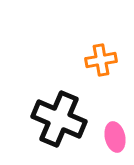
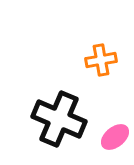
pink ellipse: rotated 64 degrees clockwise
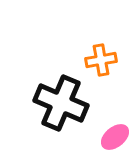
black cross: moved 2 px right, 16 px up
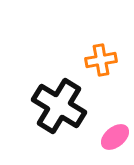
black cross: moved 2 px left, 3 px down; rotated 8 degrees clockwise
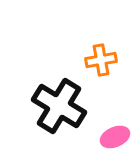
pink ellipse: rotated 16 degrees clockwise
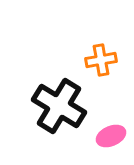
pink ellipse: moved 4 px left, 1 px up
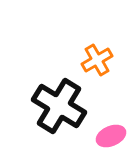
orange cross: moved 4 px left; rotated 20 degrees counterclockwise
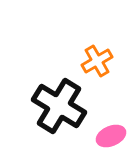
orange cross: moved 1 px down
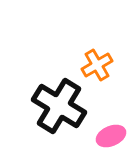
orange cross: moved 4 px down
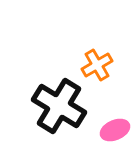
pink ellipse: moved 4 px right, 6 px up
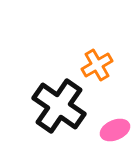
black cross: rotated 4 degrees clockwise
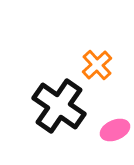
orange cross: rotated 12 degrees counterclockwise
